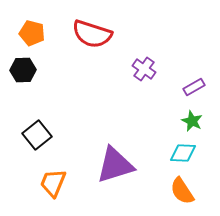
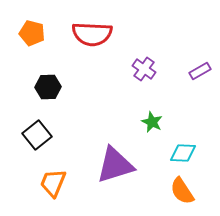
red semicircle: rotated 15 degrees counterclockwise
black hexagon: moved 25 px right, 17 px down
purple rectangle: moved 6 px right, 16 px up
green star: moved 40 px left, 1 px down
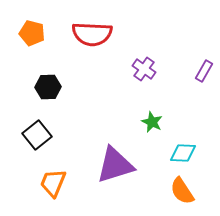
purple rectangle: moved 4 px right; rotated 30 degrees counterclockwise
